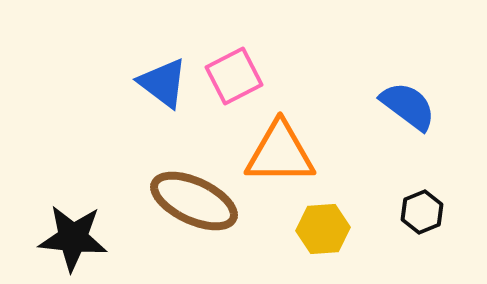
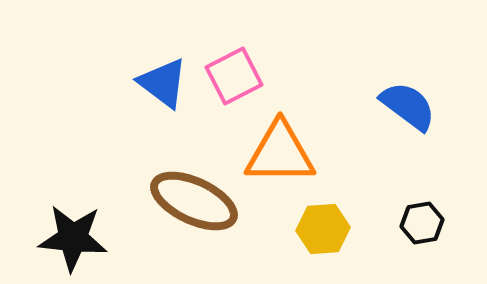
black hexagon: moved 11 px down; rotated 12 degrees clockwise
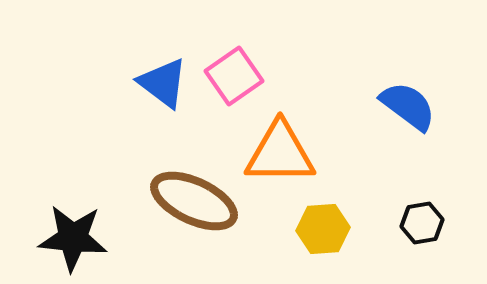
pink square: rotated 8 degrees counterclockwise
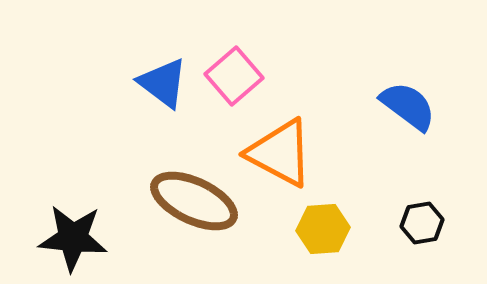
pink square: rotated 6 degrees counterclockwise
orange triangle: rotated 28 degrees clockwise
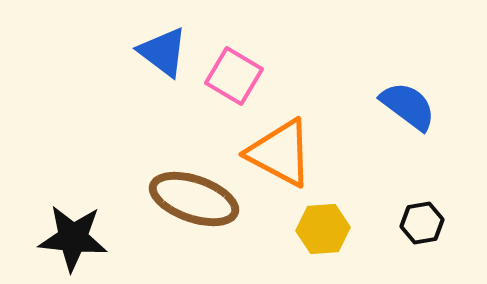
pink square: rotated 18 degrees counterclockwise
blue triangle: moved 31 px up
brown ellipse: moved 2 px up; rotated 6 degrees counterclockwise
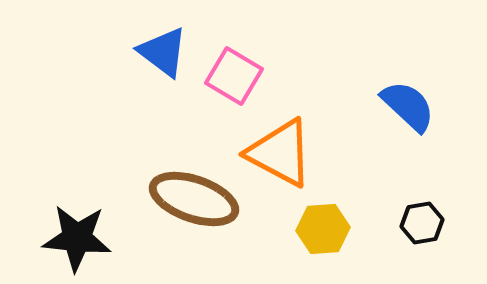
blue semicircle: rotated 6 degrees clockwise
black star: moved 4 px right
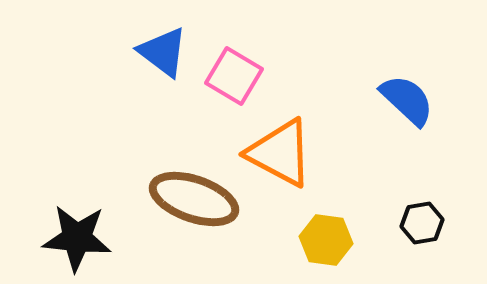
blue semicircle: moved 1 px left, 6 px up
yellow hexagon: moved 3 px right, 11 px down; rotated 12 degrees clockwise
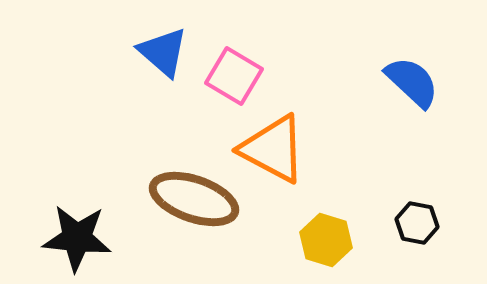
blue triangle: rotated 4 degrees clockwise
blue semicircle: moved 5 px right, 18 px up
orange triangle: moved 7 px left, 4 px up
black hexagon: moved 5 px left; rotated 21 degrees clockwise
yellow hexagon: rotated 9 degrees clockwise
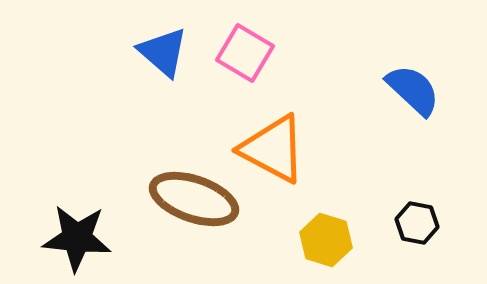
pink square: moved 11 px right, 23 px up
blue semicircle: moved 1 px right, 8 px down
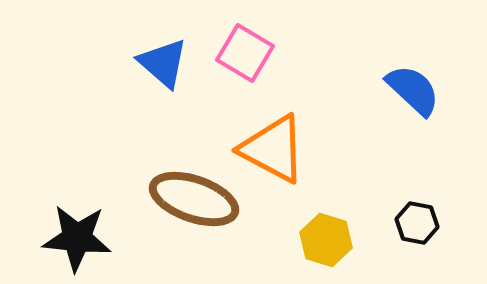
blue triangle: moved 11 px down
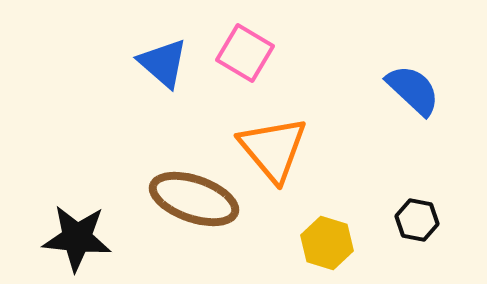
orange triangle: rotated 22 degrees clockwise
black hexagon: moved 3 px up
yellow hexagon: moved 1 px right, 3 px down
